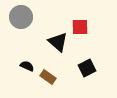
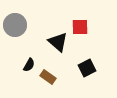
gray circle: moved 6 px left, 8 px down
black semicircle: moved 2 px right, 1 px up; rotated 96 degrees clockwise
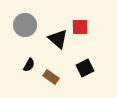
gray circle: moved 10 px right
black triangle: moved 3 px up
black square: moved 2 px left
brown rectangle: moved 3 px right
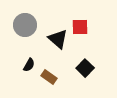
black square: rotated 18 degrees counterclockwise
brown rectangle: moved 2 px left
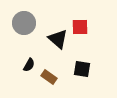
gray circle: moved 1 px left, 2 px up
black square: moved 3 px left, 1 px down; rotated 36 degrees counterclockwise
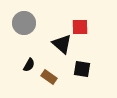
black triangle: moved 4 px right, 5 px down
